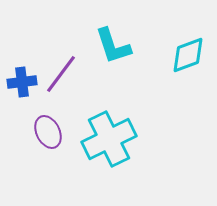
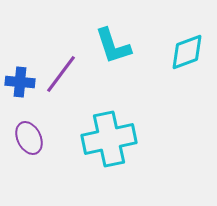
cyan diamond: moved 1 px left, 3 px up
blue cross: moved 2 px left; rotated 12 degrees clockwise
purple ellipse: moved 19 px left, 6 px down
cyan cross: rotated 14 degrees clockwise
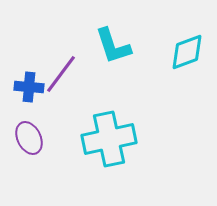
blue cross: moved 9 px right, 5 px down
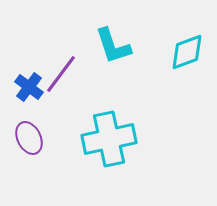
blue cross: rotated 32 degrees clockwise
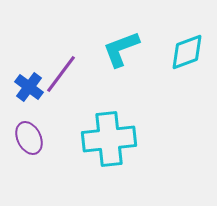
cyan L-shape: moved 8 px right, 3 px down; rotated 87 degrees clockwise
cyan cross: rotated 6 degrees clockwise
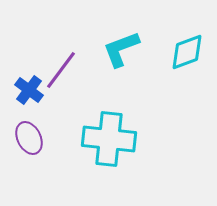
purple line: moved 4 px up
blue cross: moved 3 px down
cyan cross: rotated 12 degrees clockwise
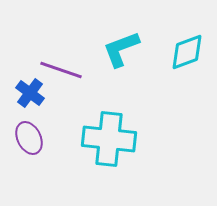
purple line: rotated 72 degrees clockwise
blue cross: moved 1 px right, 3 px down
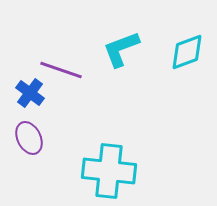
cyan cross: moved 32 px down
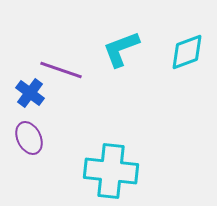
cyan cross: moved 2 px right
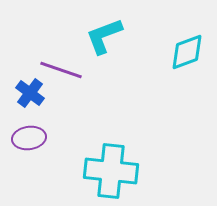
cyan L-shape: moved 17 px left, 13 px up
purple ellipse: rotated 72 degrees counterclockwise
